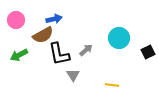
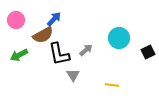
blue arrow: rotated 35 degrees counterclockwise
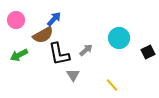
yellow line: rotated 40 degrees clockwise
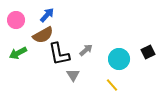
blue arrow: moved 7 px left, 4 px up
cyan circle: moved 21 px down
green arrow: moved 1 px left, 2 px up
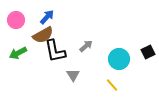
blue arrow: moved 2 px down
gray arrow: moved 4 px up
black L-shape: moved 4 px left, 3 px up
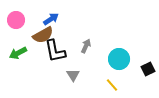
blue arrow: moved 4 px right, 2 px down; rotated 14 degrees clockwise
gray arrow: rotated 24 degrees counterclockwise
black square: moved 17 px down
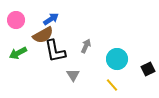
cyan circle: moved 2 px left
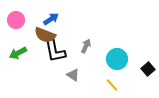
brown semicircle: moved 2 px right; rotated 50 degrees clockwise
black square: rotated 16 degrees counterclockwise
gray triangle: rotated 24 degrees counterclockwise
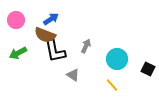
black square: rotated 24 degrees counterclockwise
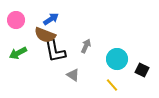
black square: moved 6 px left, 1 px down
